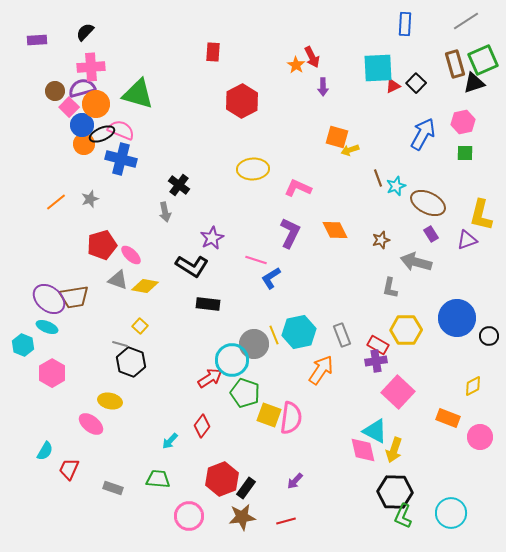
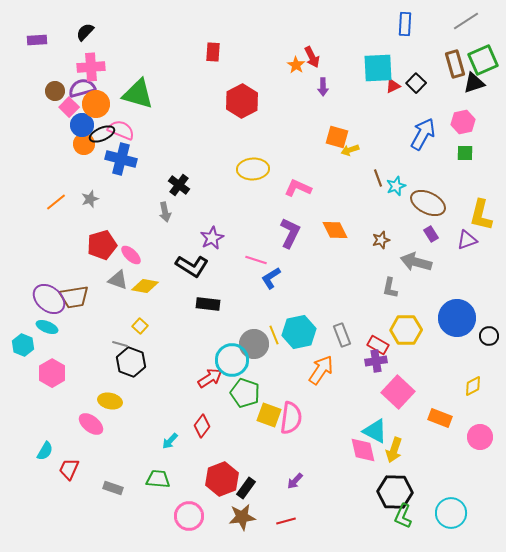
orange rectangle at (448, 418): moved 8 px left
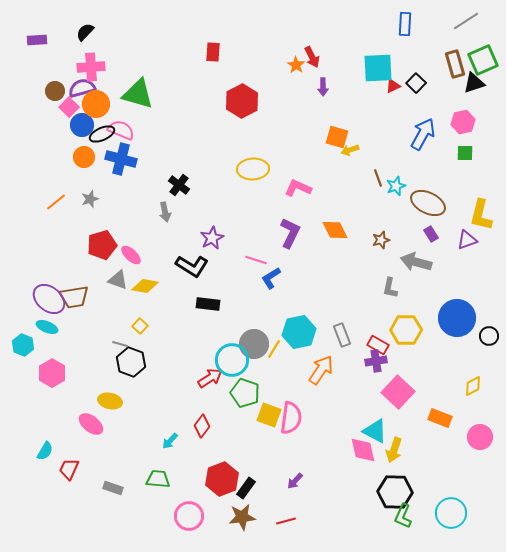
orange circle at (84, 144): moved 13 px down
yellow line at (274, 335): moved 14 px down; rotated 54 degrees clockwise
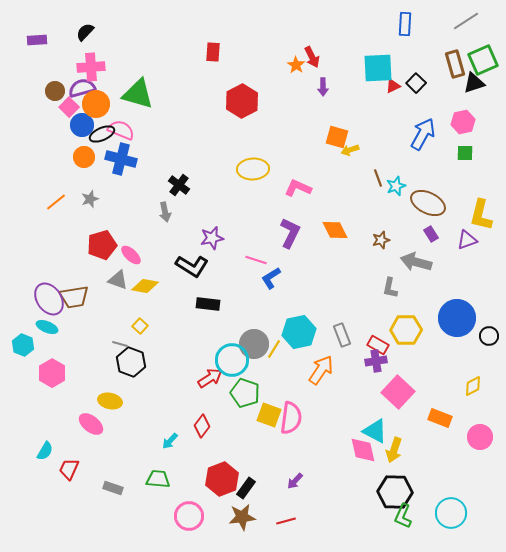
purple star at (212, 238): rotated 15 degrees clockwise
purple ellipse at (49, 299): rotated 16 degrees clockwise
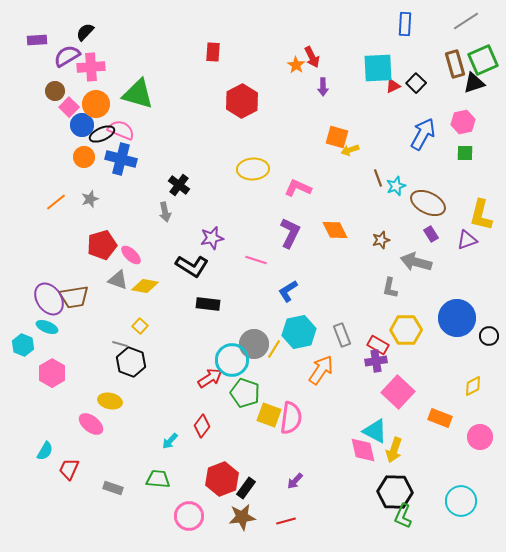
purple semicircle at (82, 88): moved 15 px left, 32 px up; rotated 16 degrees counterclockwise
blue L-shape at (271, 278): moved 17 px right, 13 px down
cyan circle at (451, 513): moved 10 px right, 12 px up
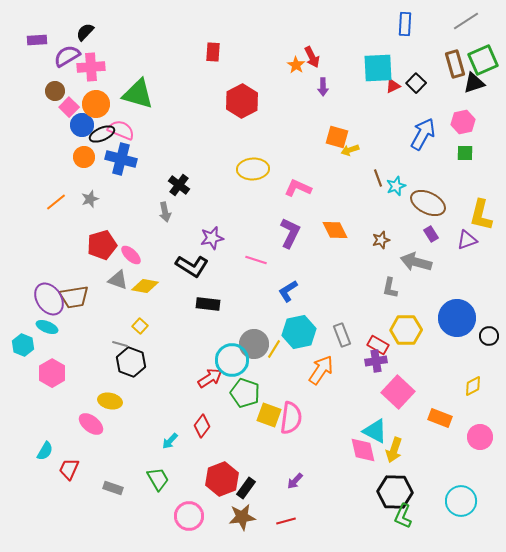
green trapezoid at (158, 479): rotated 55 degrees clockwise
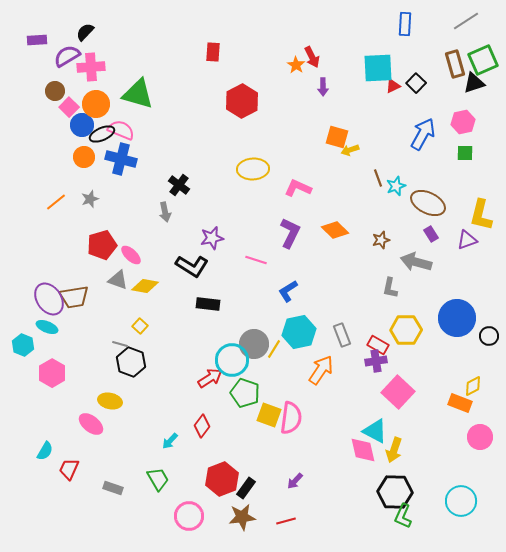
orange diamond at (335, 230): rotated 20 degrees counterclockwise
orange rectangle at (440, 418): moved 20 px right, 15 px up
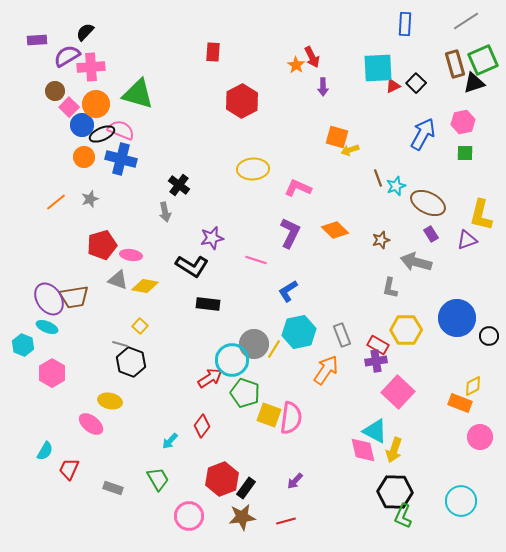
pink ellipse at (131, 255): rotated 35 degrees counterclockwise
orange arrow at (321, 370): moved 5 px right
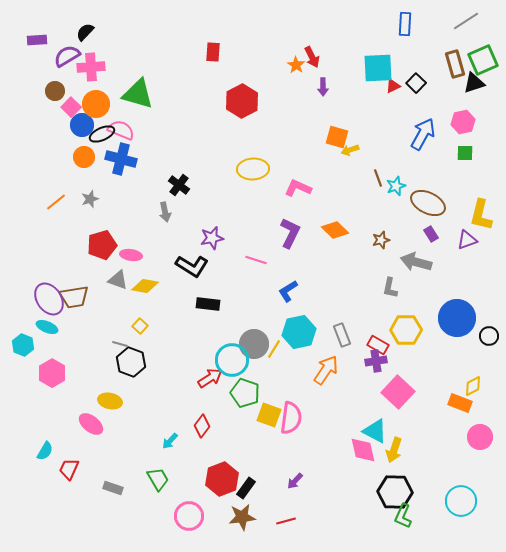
pink square at (69, 107): moved 2 px right
